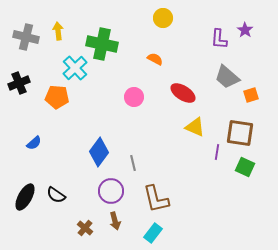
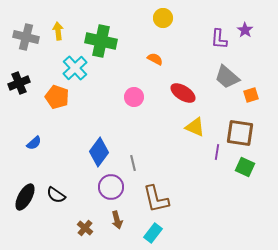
green cross: moved 1 px left, 3 px up
orange pentagon: rotated 15 degrees clockwise
purple circle: moved 4 px up
brown arrow: moved 2 px right, 1 px up
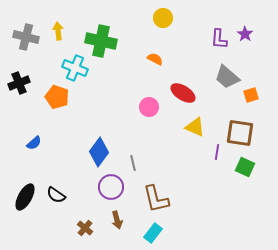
purple star: moved 4 px down
cyan cross: rotated 25 degrees counterclockwise
pink circle: moved 15 px right, 10 px down
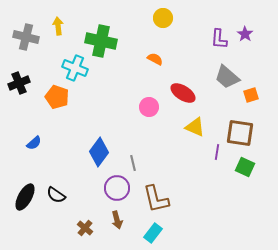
yellow arrow: moved 5 px up
purple circle: moved 6 px right, 1 px down
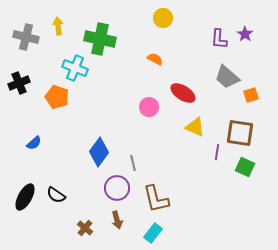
green cross: moved 1 px left, 2 px up
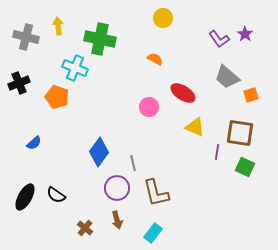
purple L-shape: rotated 40 degrees counterclockwise
brown L-shape: moved 6 px up
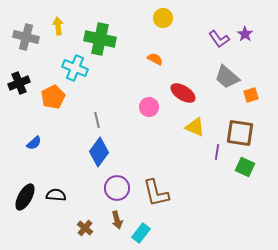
orange pentagon: moved 4 px left; rotated 25 degrees clockwise
gray line: moved 36 px left, 43 px up
black semicircle: rotated 150 degrees clockwise
cyan rectangle: moved 12 px left
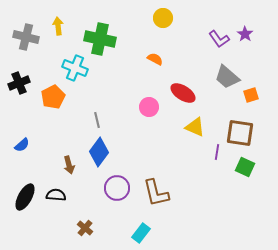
blue semicircle: moved 12 px left, 2 px down
brown arrow: moved 48 px left, 55 px up
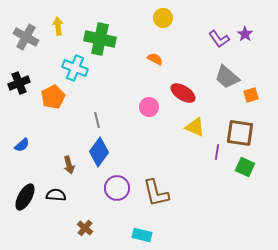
gray cross: rotated 15 degrees clockwise
cyan rectangle: moved 1 px right, 2 px down; rotated 66 degrees clockwise
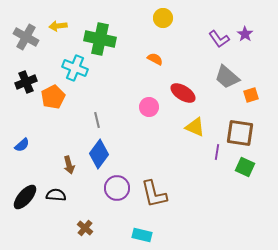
yellow arrow: rotated 90 degrees counterclockwise
black cross: moved 7 px right, 1 px up
blue diamond: moved 2 px down
brown L-shape: moved 2 px left, 1 px down
black ellipse: rotated 12 degrees clockwise
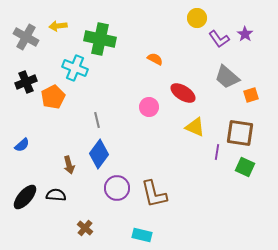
yellow circle: moved 34 px right
